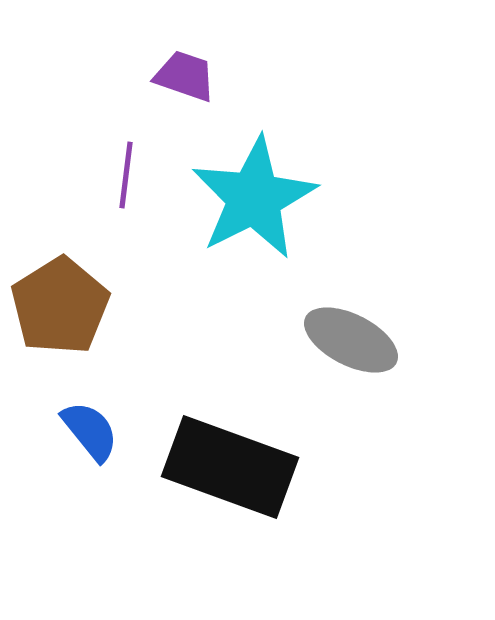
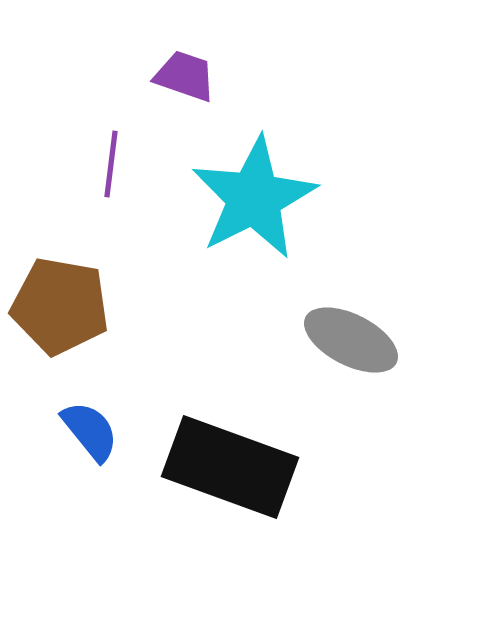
purple line: moved 15 px left, 11 px up
brown pentagon: rotated 30 degrees counterclockwise
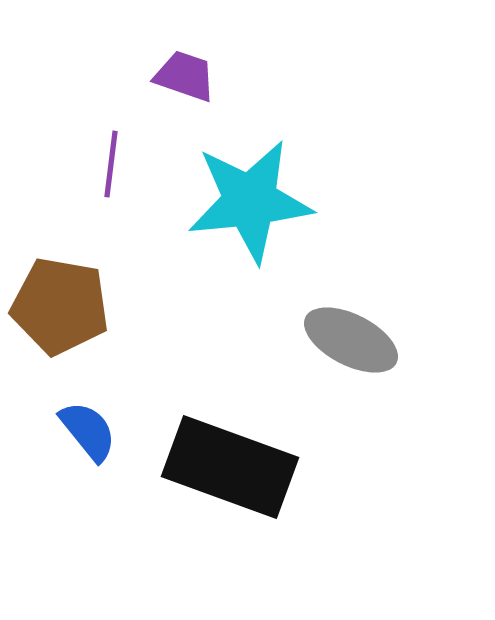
cyan star: moved 4 px left, 3 px down; rotated 21 degrees clockwise
blue semicircle: moved 2 px left
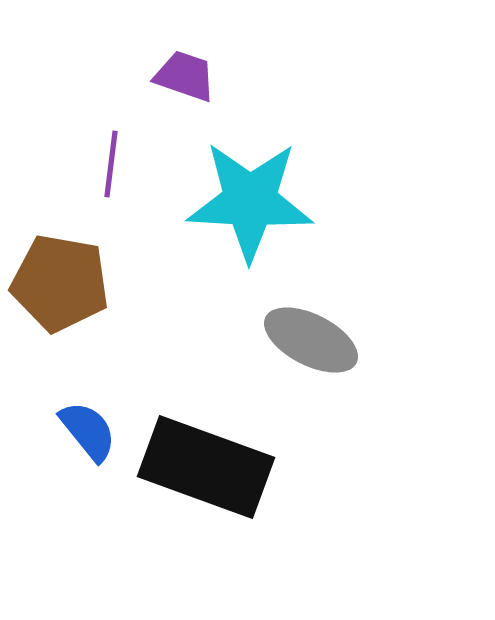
cyan star: rotated 9 degrees clockwise
brown pentagon: moved 23 px up
gray ellipse: moved 40 px left
black rectangle: moved 24 px left
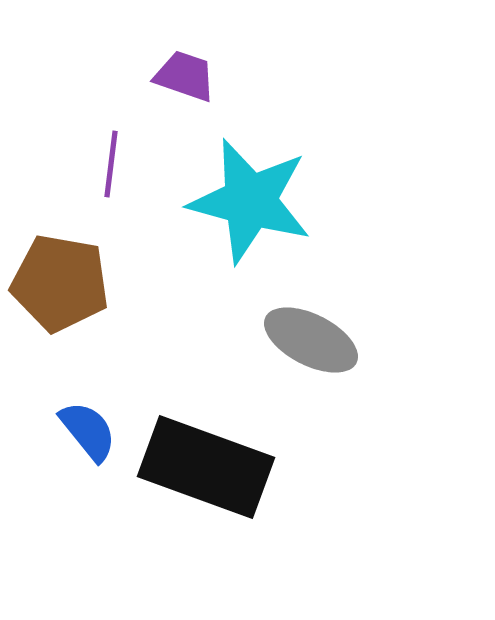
cyan star: rotated 12 degrees clockwise
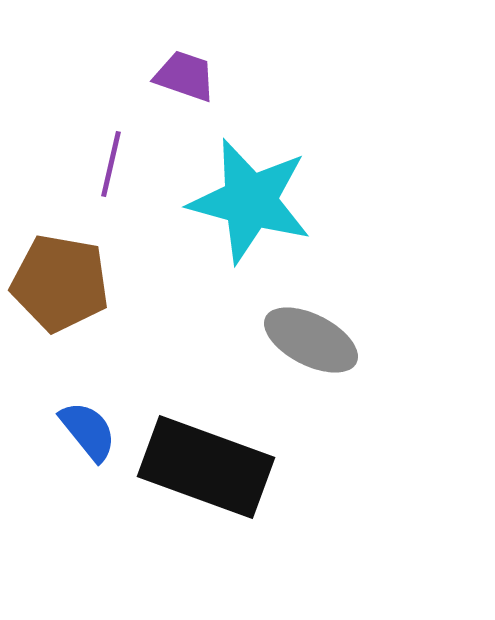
purple line: rotated 6 degrees clockwise
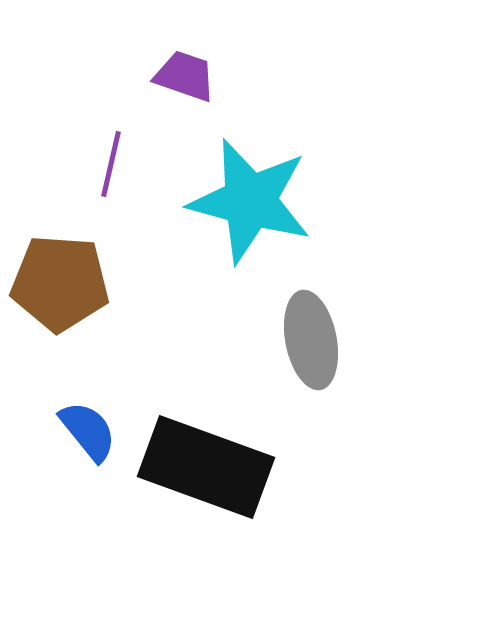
brown pentagon: rotated 6 degrees counterclockwise
gray ellipse: rotated 52 degrees clockwise
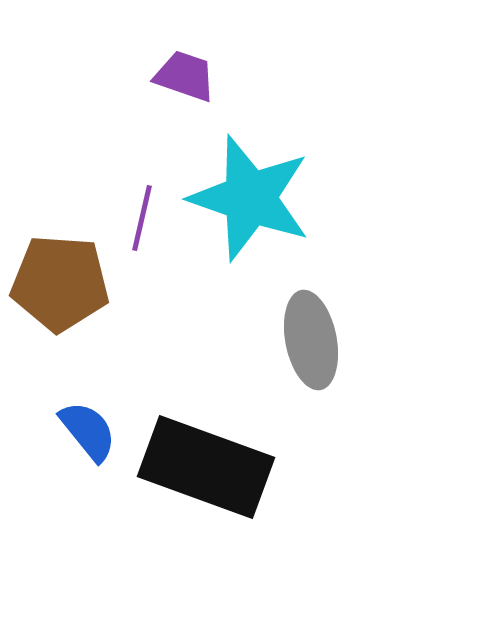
purple line: moved 31 px right, 54 px down
cyan star: moved 3 px up; rotated 4 degrees clockwise
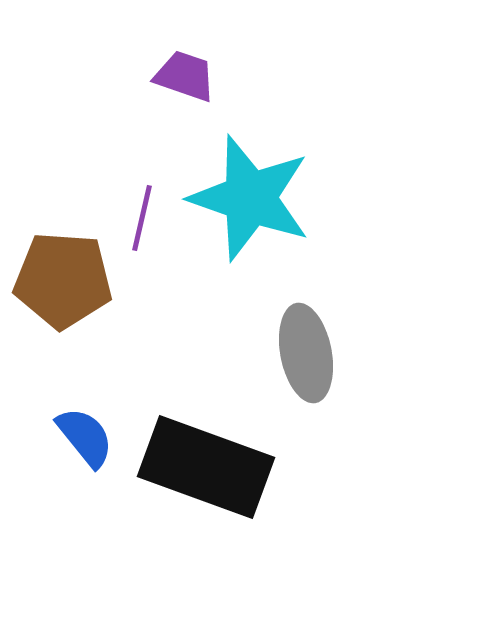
brown pentagon: moved 3 px right, 3 px up
gray ellipse: moved 5 px left, 13 px down
blue semicircle: moved 3 px left, 6 px down
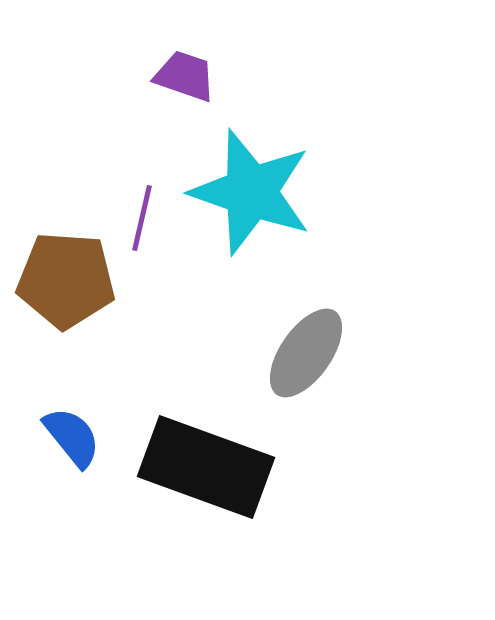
cyan star: moved 1 px right, 6 px up
brown pentagon: moved 3 px right
gray ellipse: rotated 46 degrees clockwise
blue semicircle: moved 13 px left
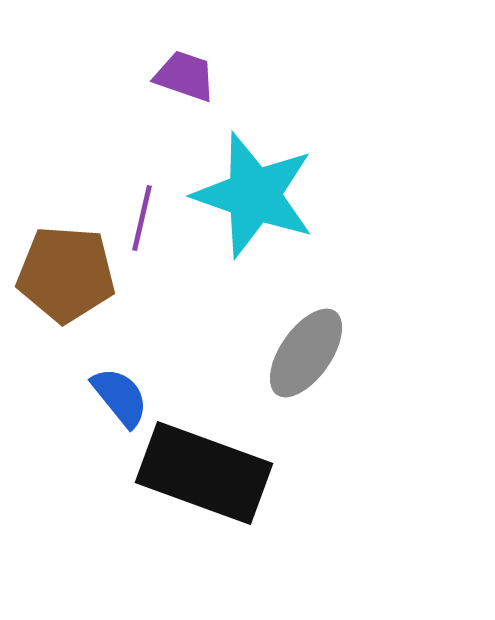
cyan star: moved 3 px right, 3 px down
brown pentagon: moved 6 px up
blue semicircle: moved 48 px right, 40 px up
black rectangle: moved 2 px left, 6 px down
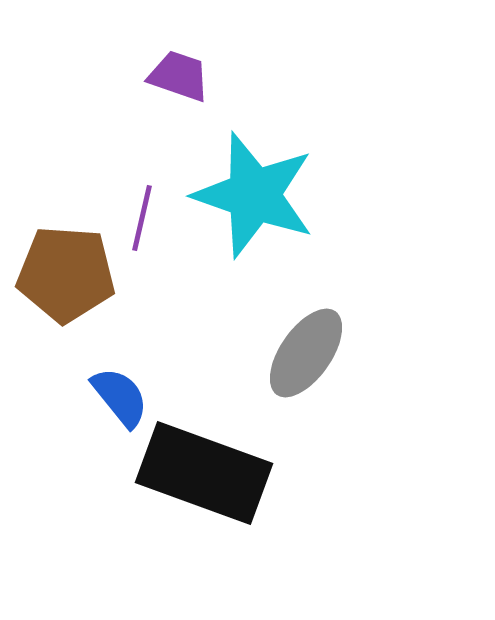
purple trapezoid: moved 6 px left
